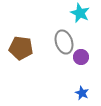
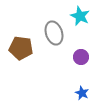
cyan star: moved 3 px down
gray ellipse: moved 10 px left, 9 px up
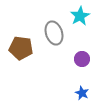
cyan star: rotated 18 degrees clockwise
purple circle: moved 1 px right, 2 px down
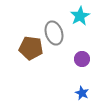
brown pentagon: moved 10 px right
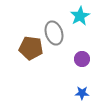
blue star: rotated 24 degrees counterclockwise
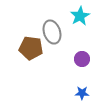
gray ellipse: moved 2 px left, 1 px up
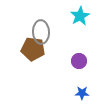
gray ellipse: moved 11 px left; rotated 15 degrees clockwise
brown pentagon: moved 2 px right, 1 px down
purple circle: moved 3 px left, 2 px down
